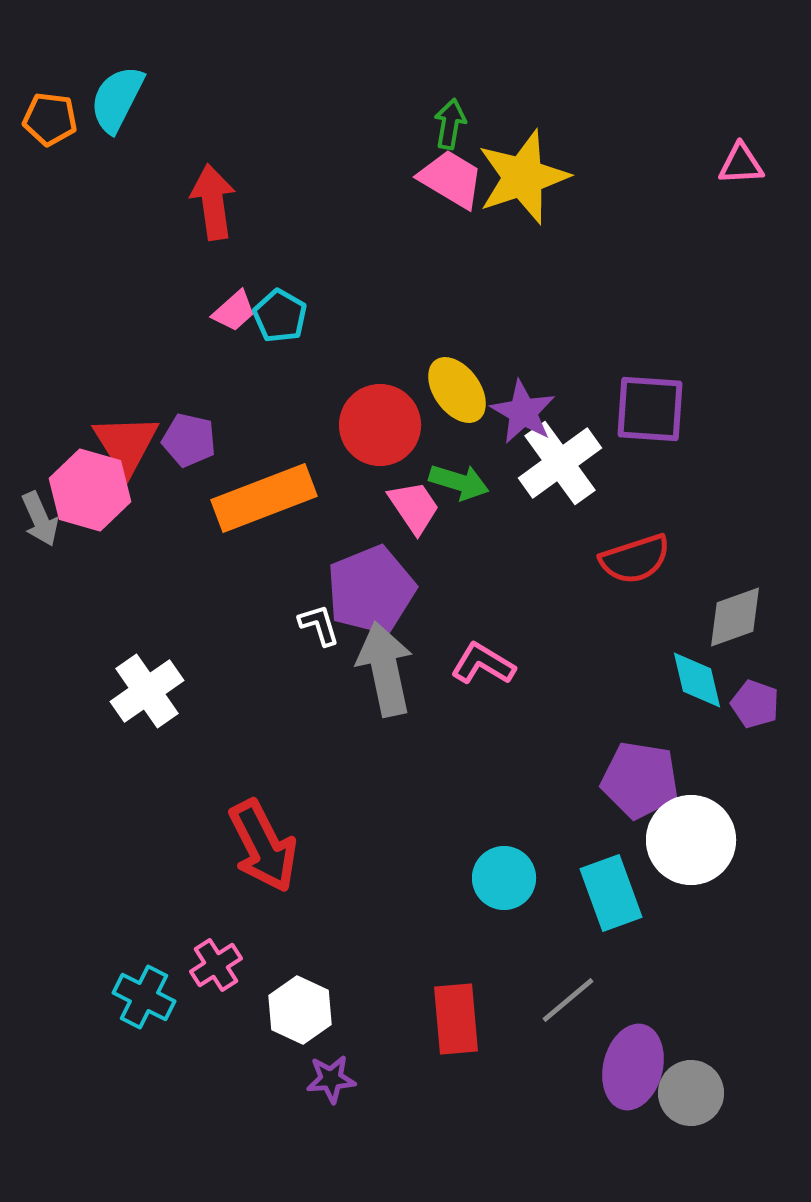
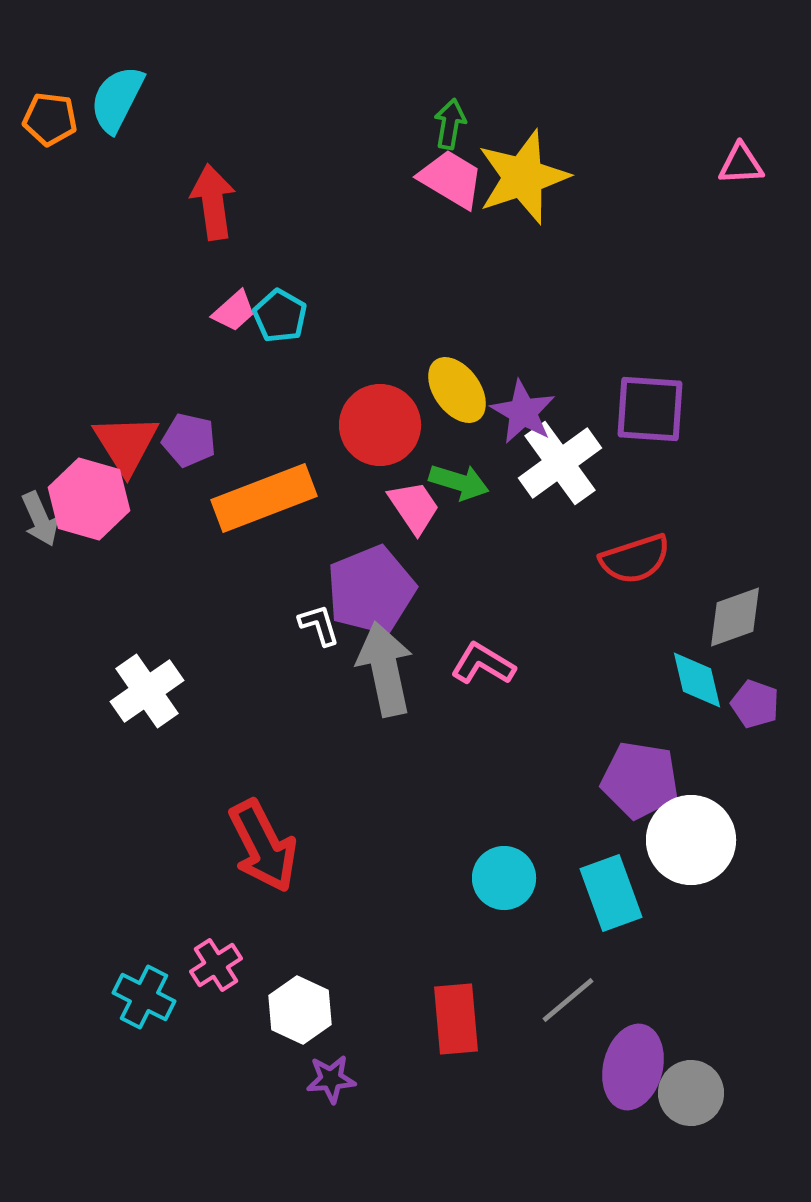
pink hexagon at (90, 490): moved 1 px left, 9 px down
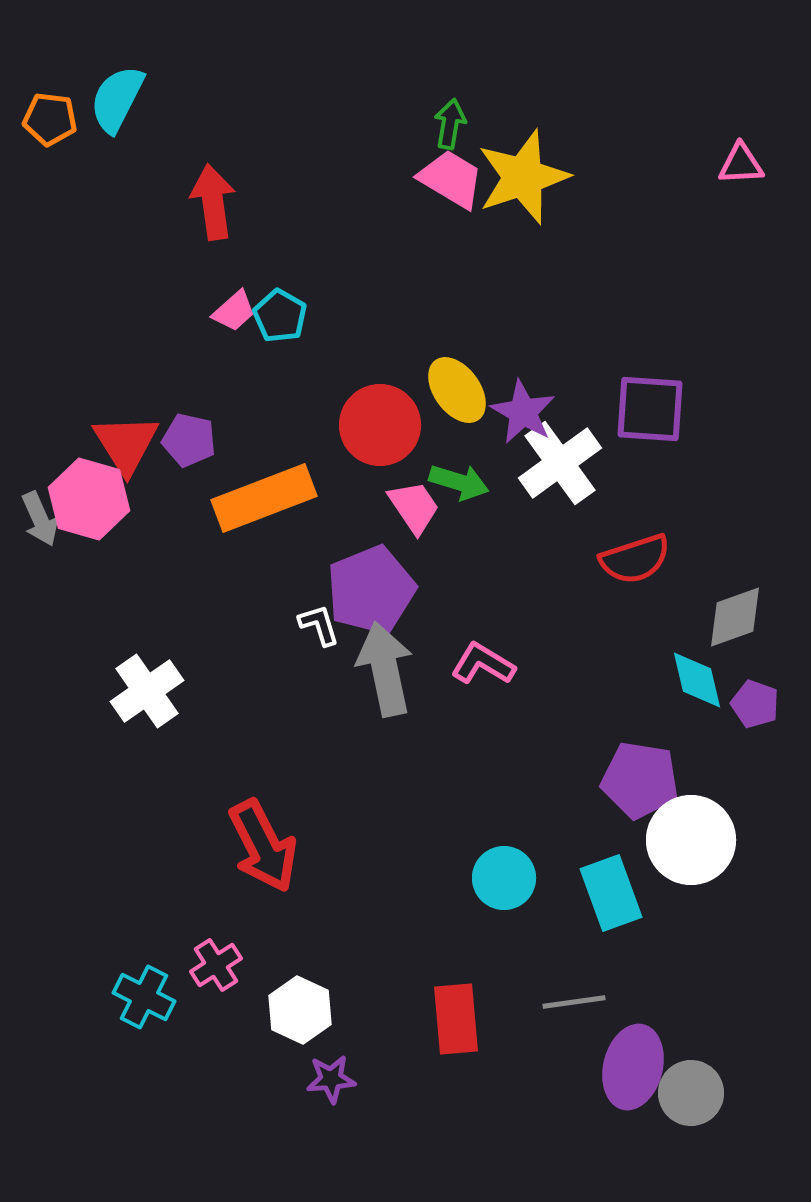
gray line at (568, 1000): moved 6 px right, 2 px down; rotated 32 degrees clockwise
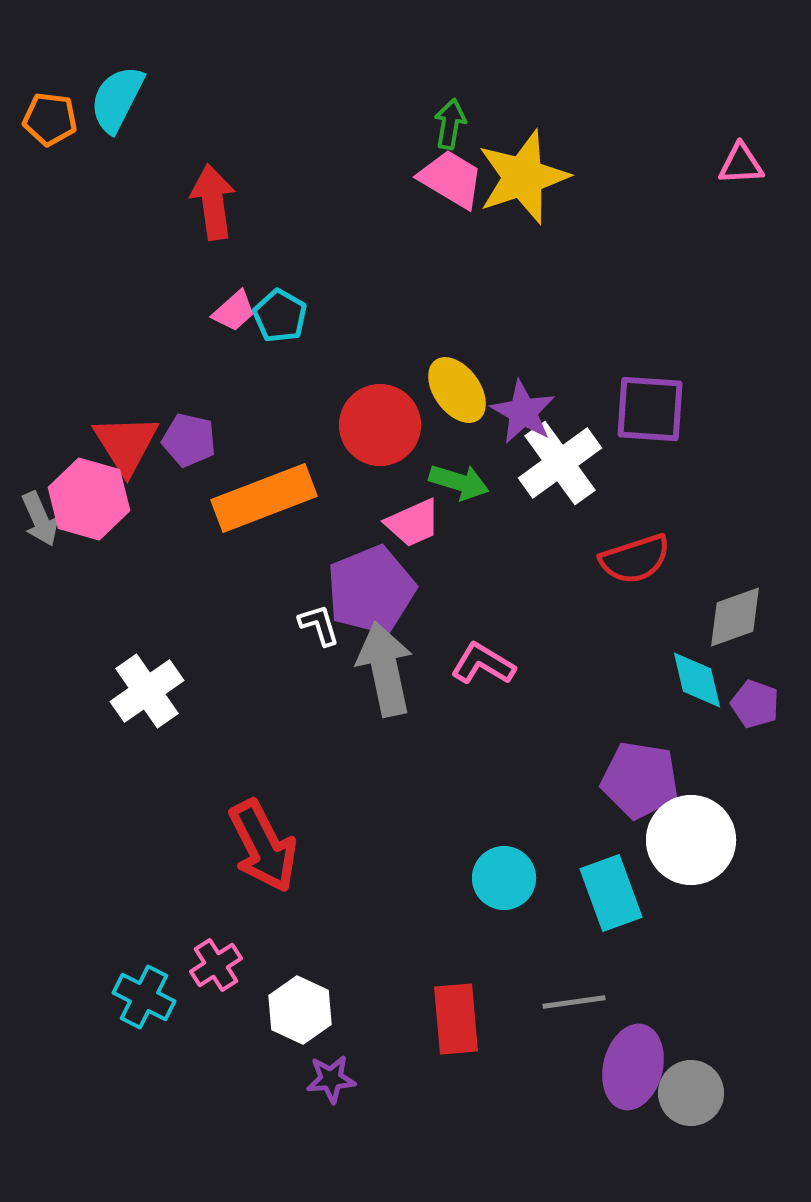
pink trapezoid at (414, 507): moved 1 px left, 16 px down; rotated 100 degrees clockwise
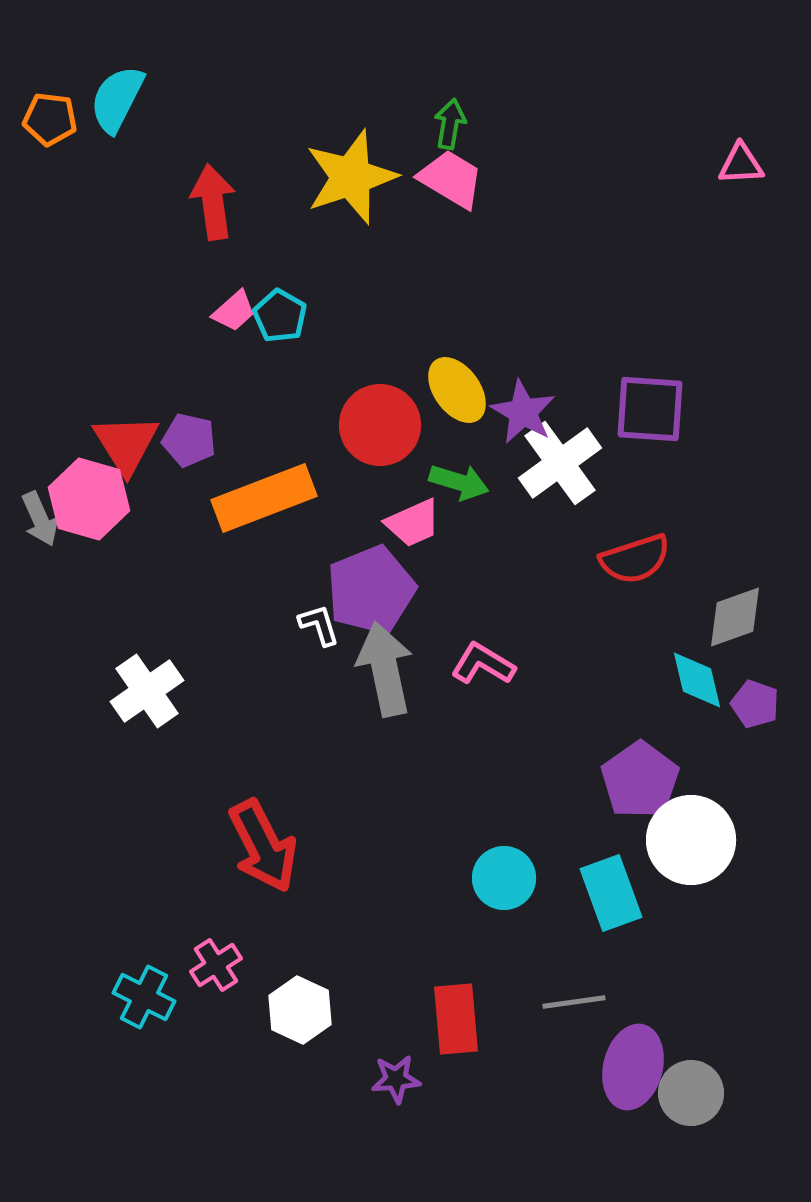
yellow star at (523, 177): moved 172 px left
purple pentagon at (640, 780): rotated 28 degrees clockwise
purple star at (331, 1079): moved 65 px right
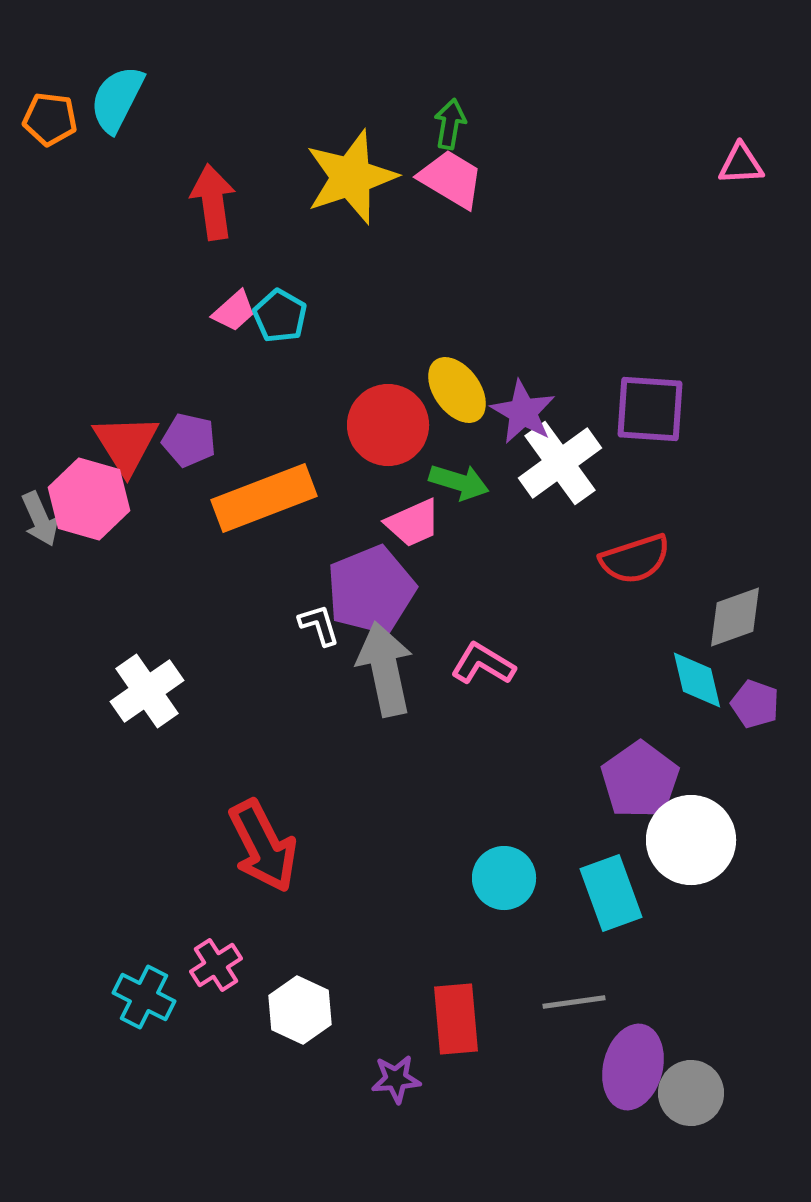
red circle at (380, 425): moved 8 px right
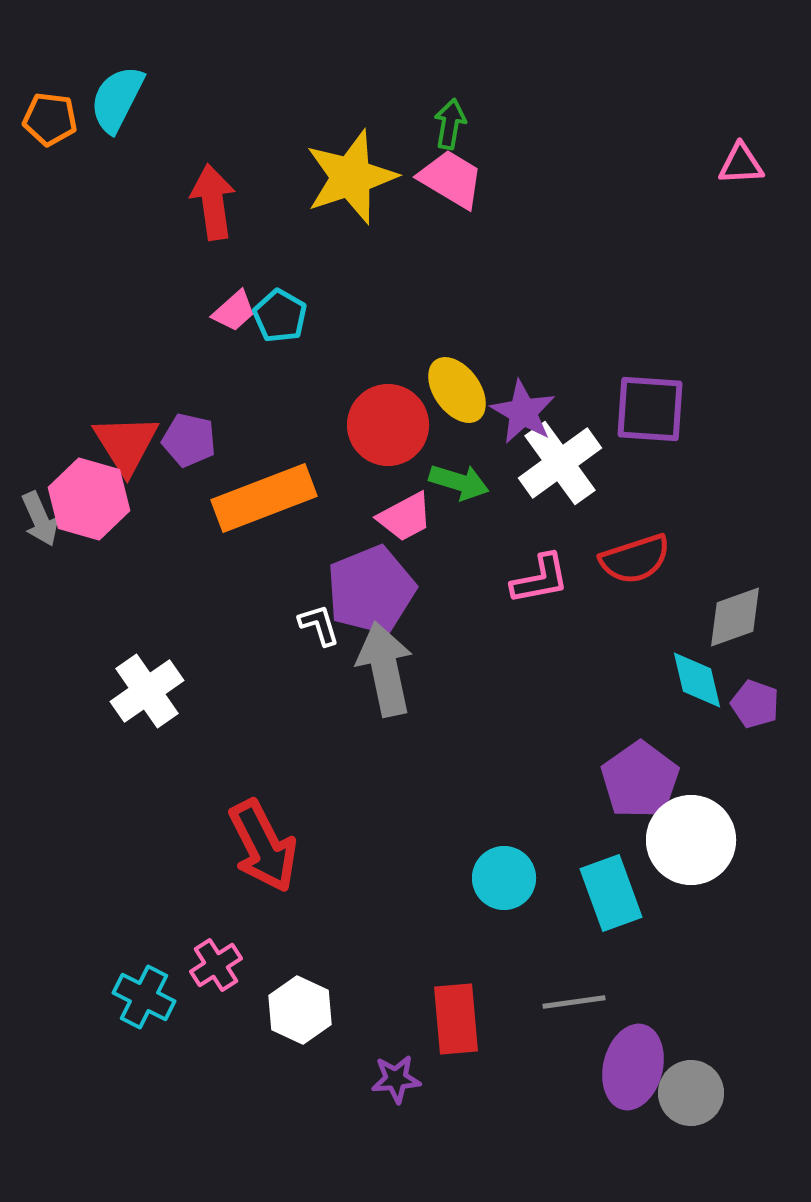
pink trapezoid at (413, 523): moved 8 px left, 6 px up; rotated 4 degrees counterclockwise
pink L-shape at (483, 664): moved 57 px right, 85 px up; rotated 138 degrees clockwise
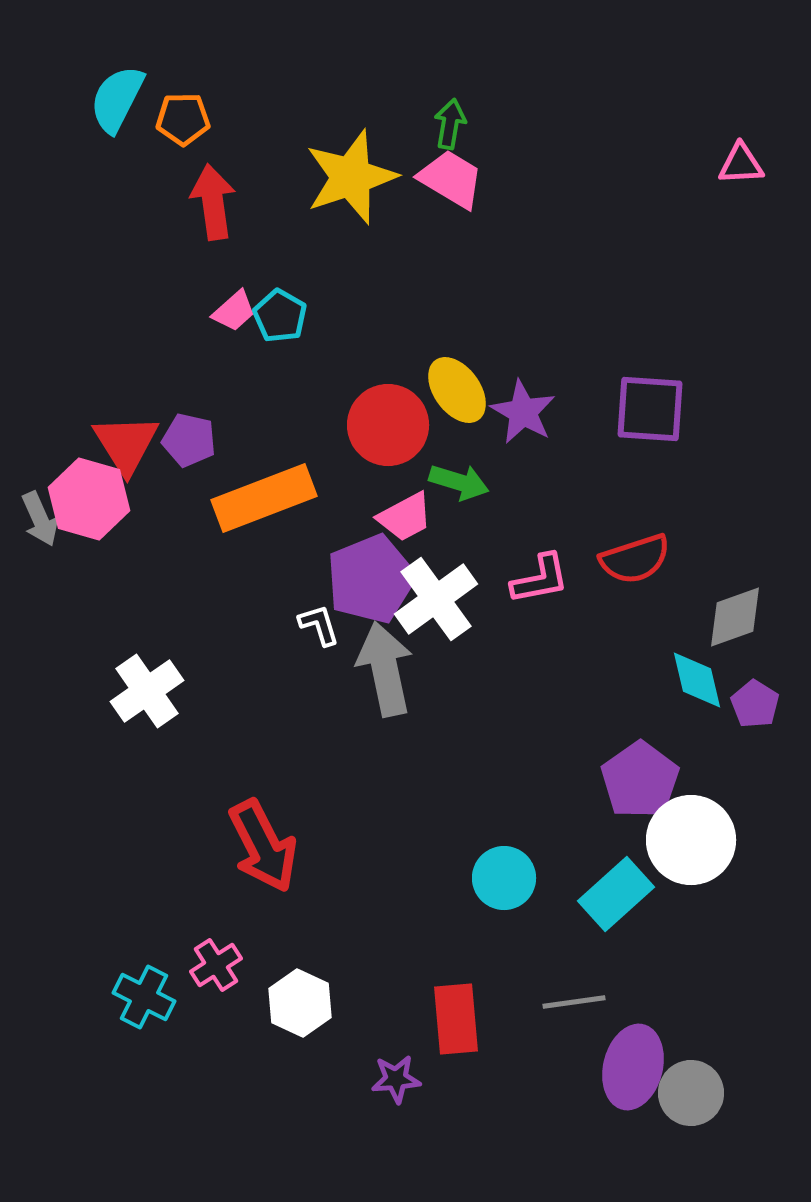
orange pentagon at (50, 119): moved 133 px right; rotated 8 degrees counterclockwise
white cross at (560, 463): moved 124 px left, 136 px down
purple pentagon at (371, 590): moved 11 px up
purple pentagon at (755, 704): rotated 12 degrees clockwise
cyan rectangle at (611, 893): moved 5 px right, 1 px down; rotated 68 degrees clockwise
white hexagon at (300, 1010): moved 7 px up
